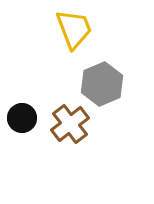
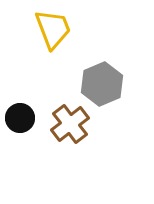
yellow trapezoid: moved 21 px left
black circle: moved 2 px left
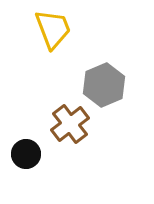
gray hexagon: moved 2 px right, 1 px down
black circle: moved 6 px right, 36 px down
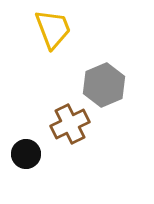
brown cross: rotated 12 degrees clockwise
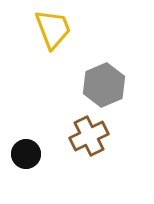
brown cross: moved 19 px right, 12 px down
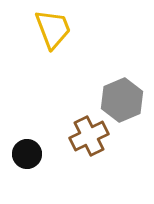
gray hexagon: moved 18 px right, 15 px down
black circle: moved 1 px right
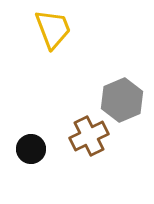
black circle: moved 4 px right, 5 px up
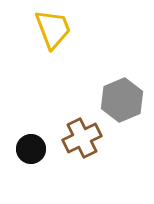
brown cross: moved 7 px left, 2 px down
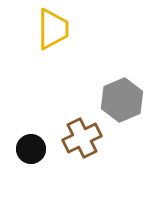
yellow trapezoid: rotated 21 degrees clockwise
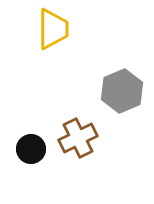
gray hexagon: moved 9 px up
brown cross: moved 4 px left
